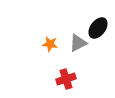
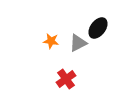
orange star: moved 1 px right, 3 px up
red cross: rotated 18 degrees counterclockwise
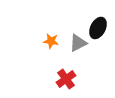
black ellipse: rotated 10 degrees counterclockwise
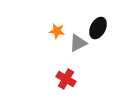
orange star: moved 6 px right, 10 px up
red cross: rotated 24 degrees counterclockwise
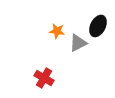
black ellipse: moved 2 px up
red cross: moved 22 px left, 1 px up
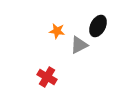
gray triangle: moved 1 px right, 2 px down
red cross: moved 3 px right, 1 px up
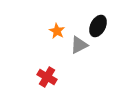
orange star: rotated 21 degrees clockwise
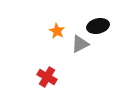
black ellipse: rotated 50 degrees clockwise
gray triangle: moved 1 px right, 1 px up
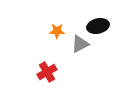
orange star: rotated 28 degrees counterclockwise
red cross: moved 5 px up; rotated 30 degrees clockwise
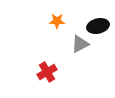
orange star: moved 10 px up
